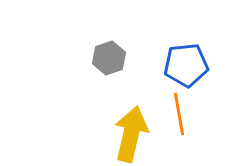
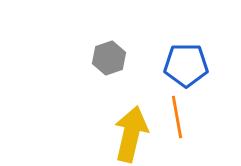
blue pentagon: rotated 6 degrees clockwise
orange line: moved 2 px left, 3 px down
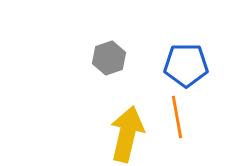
yellow arrow: moved 4 px left
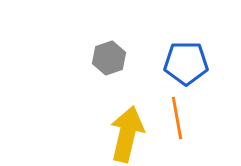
blue pentagon: moved 2 px up
orange line: moved 1 px down
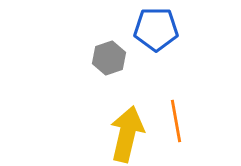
blue pentagon: moved 30 px left, 34 px up
orange line: moved 1 px left, 3 px down
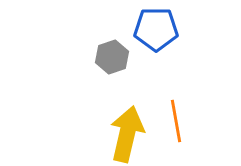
gray hexagon: moved 3 px right, 1 px up
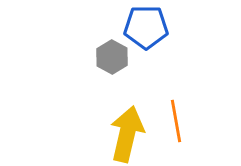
blue pentagon: moved 10 px left, 2 px up
gray hexagon: rotated 12 degrees counterclockwise
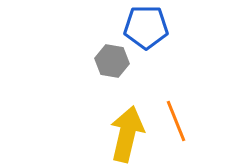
gray hexagon: moved 4 px down; rotated 20 degrees counterclockwise
orange line: rotated 12 degrees counterclockwise
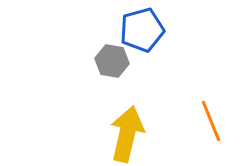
blue pentagon: moved 4 px left, 3 px down; rotated 15 degrees counterclockwise
orange line: moved 35 px right
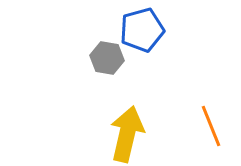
gray hexagon: moved 5 px left, 3 px up
orange line: moved 5 px down
